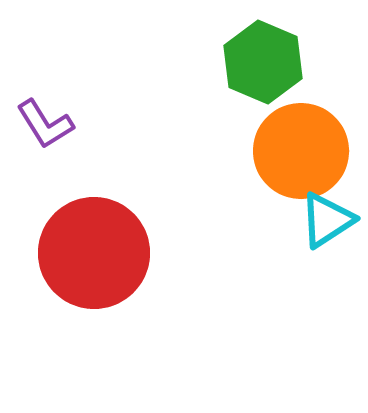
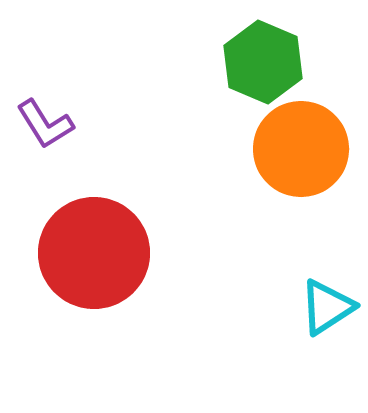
orange circle: moved 2 px up
cyan triangle: moved 87 px down
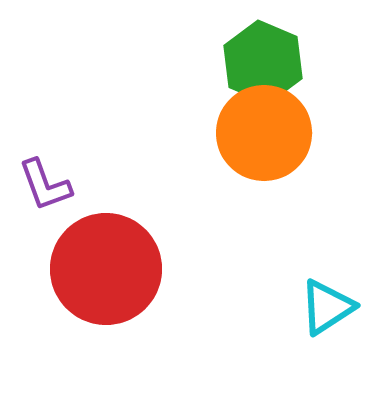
purple L-shape: moved 61 px down; rotated 12 degrees clockwise
orange circle: moved 37 px left, 16 px up
red circle: moved 12 px right, 16 px down
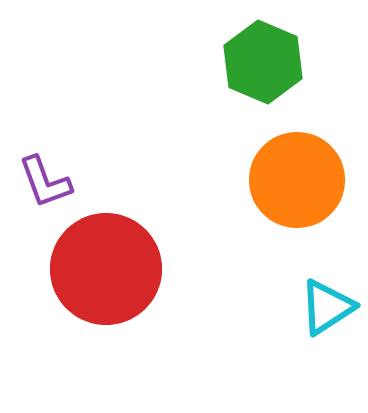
orange circle: moved 33 px right, 47 px down
purple L-shape: moved 3 px up
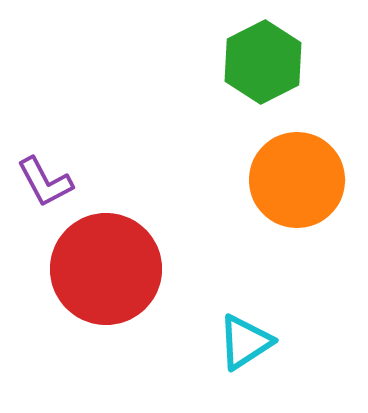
green hexagon: rotated 10 degrees clockwise
purple L-shape: rotated 8 degrees counterclockwise
cyan triangle: moved 82 px left, 35 px down
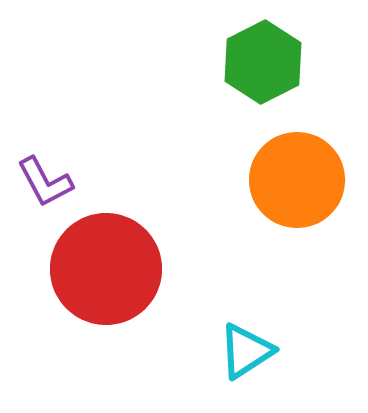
cyan triangle: moved 1 px right, 9 px down
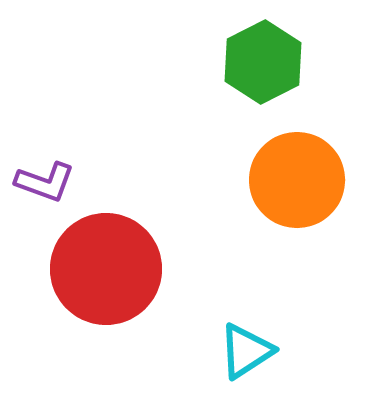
purple L-shape: rotated 42 degrees counterclockwise
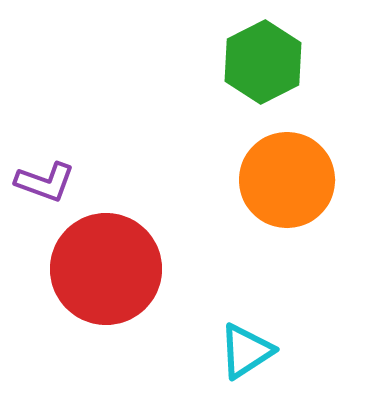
orange circle: moved 10 px left
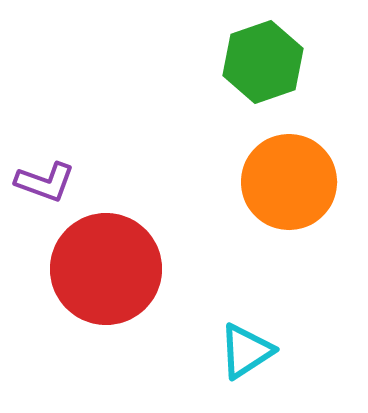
green hexagon: rotated 8 degrees clockwise
orange circle: moved 2 px right, 2 px down
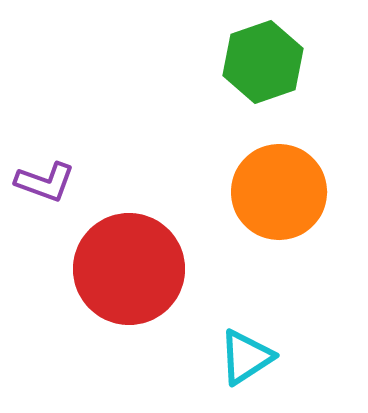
orange circle: moved 10 px left, 10 px down
red circle: moved 23 px right
cyan triangle: moved 6 px down
